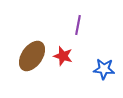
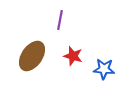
purple line: moved 18 px left, 5 px up
red star: moved 10 px right
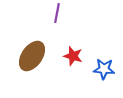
purple line: moved 3 px left, 7 px up
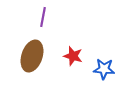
purple line: moved 14 px left, 4 px down
brown ellipse: rotated 16 degrees counterclockwise
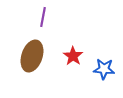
red star: rotated 18 degrees clockwise
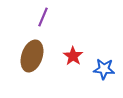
purple line: rotated 12 degrees clockwise
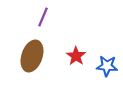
red star: moved 3 px right
blue star: moved 3 px right, 3 px up
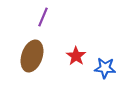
blue star: moved 2 px left, 2 px down
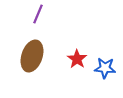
purple line: moved 5 px left, 3 px up
red star: moved 1 px right, 3 px down
